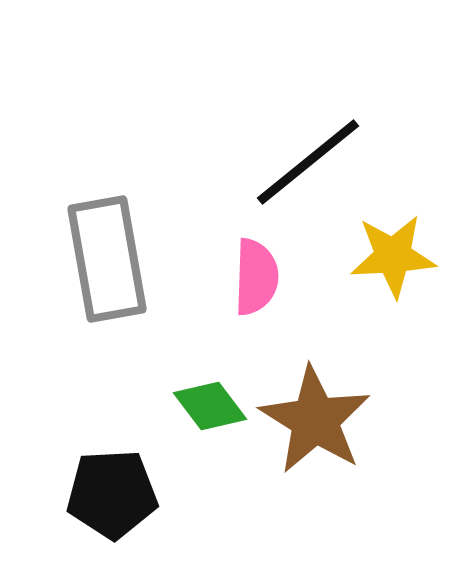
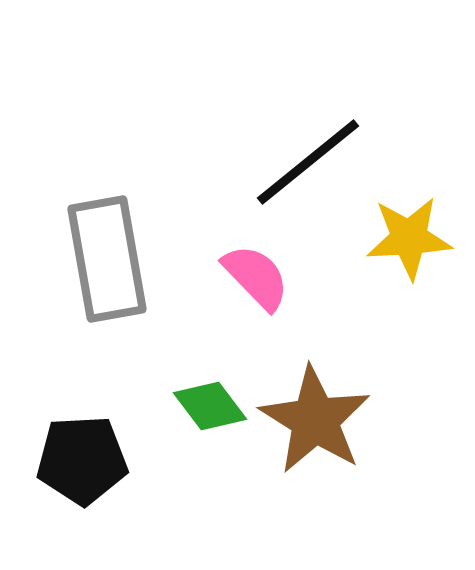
yellow star: moved 16 px right, 18 px up
pink semicircle: rotated 46 degrees counterclockwise
black pentagon: moved 30 px left, 34 px up
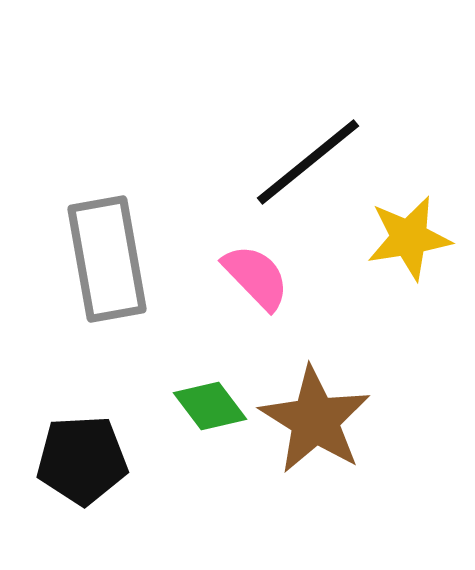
yellow star: rotated 6 degrees counterclockwise
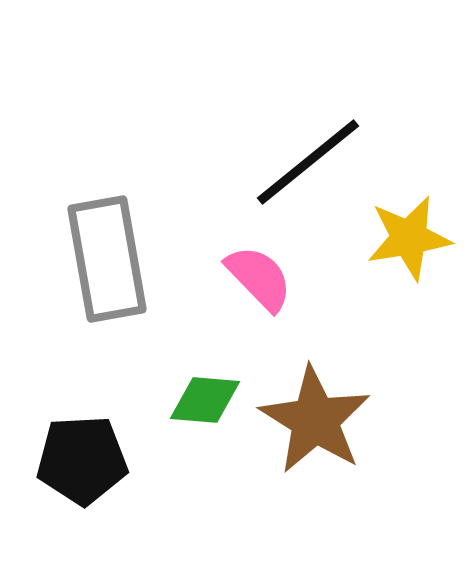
pink semicircle: moved 3 px right, 1 px down
green diamond: moved 5 px left, 6 px up; rotated 48 degrees counterclockwise
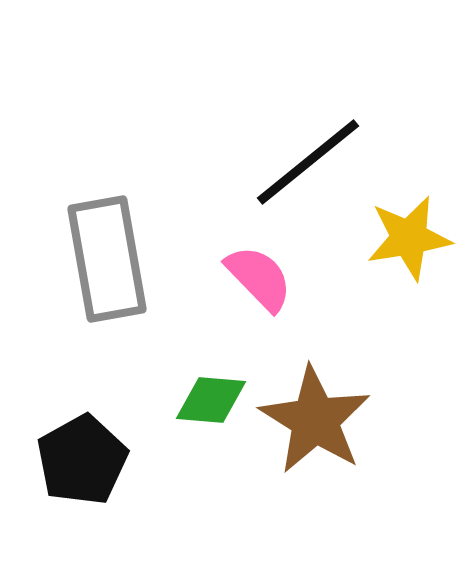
green diamond: moved 6 px right
black pentagon: rotated 26 degrees counterclockwise
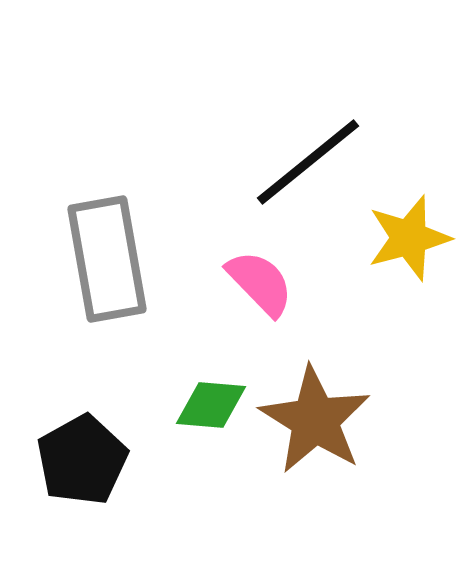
yellow star: rotated 6 degrees counterclockwise
pink semicircle: moved 1 px right, 5 px down
green diamond: moved 5 px down
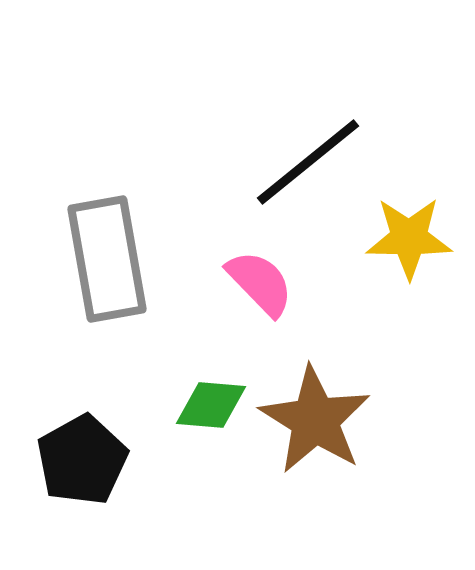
yellow star: rotated 16 degrees clockwise
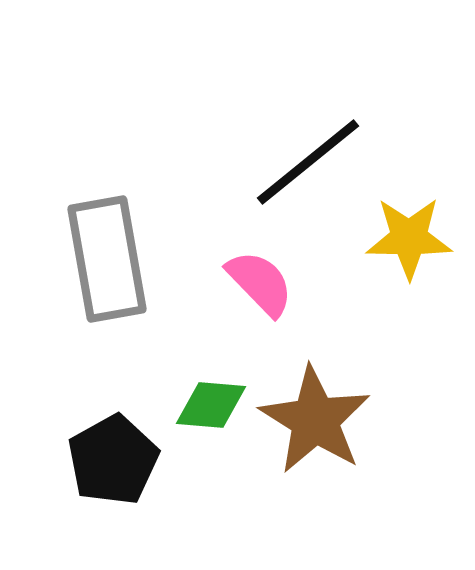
black pentagon: moved 31 px right
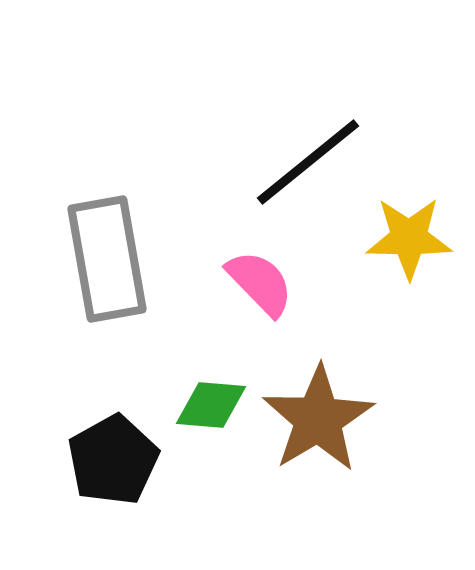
brown star: moved 3 px right, 1 px up; rotated 9 degrees clockwise
